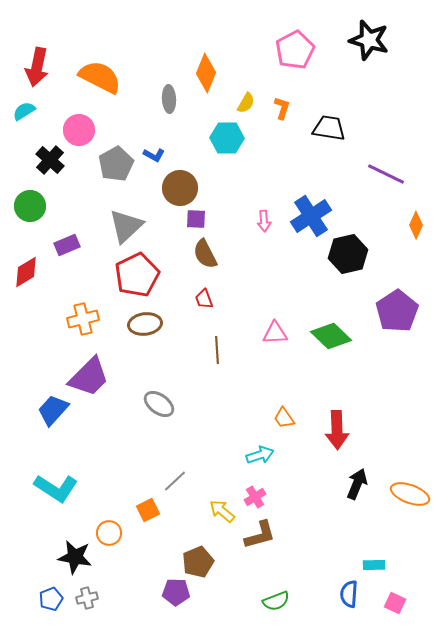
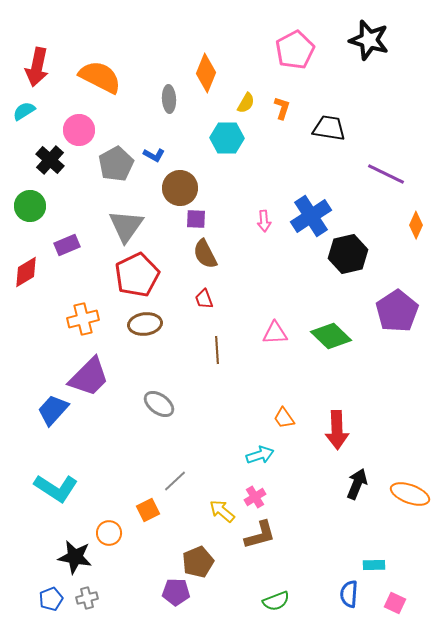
gray triangle at (126, 226): rotated 12 degrees counterclockwise
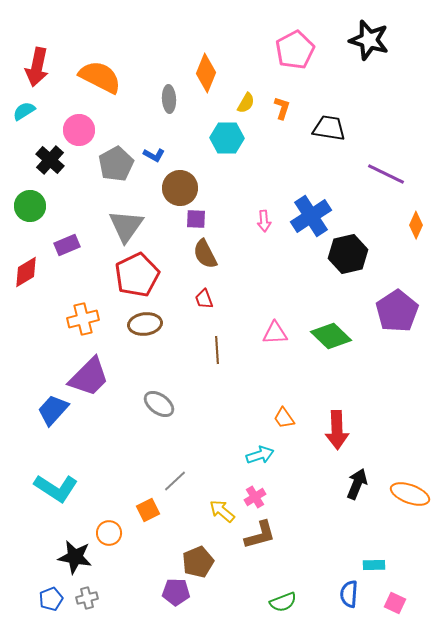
green semicircle at (276, 601): moved 7 px right, 1 px down
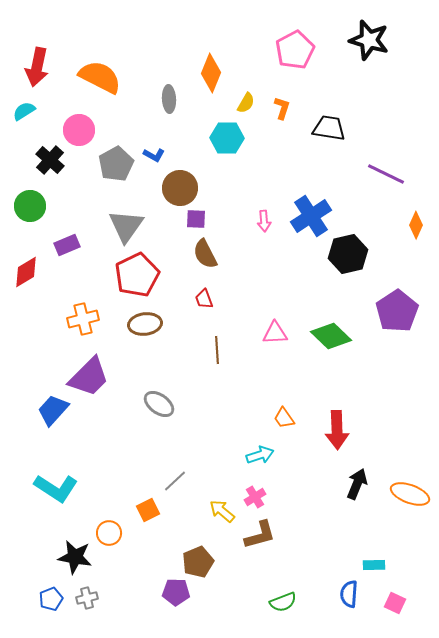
orange diamond at (206, 73): moved 5 px right
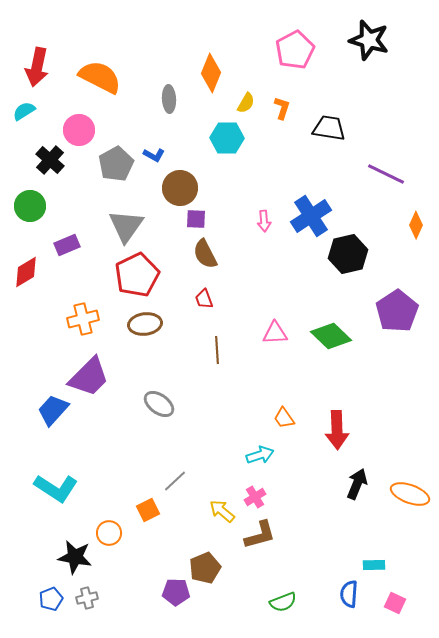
brown pentagon at (198, 562): moved 7 px right, 6 px down
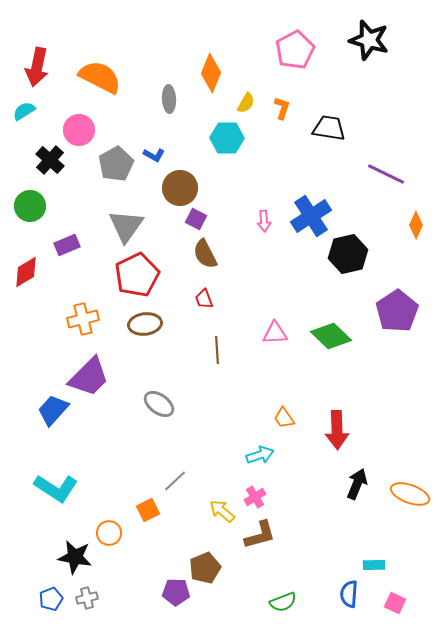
purple square at (196, 219): rotated 25 degrees clockwise
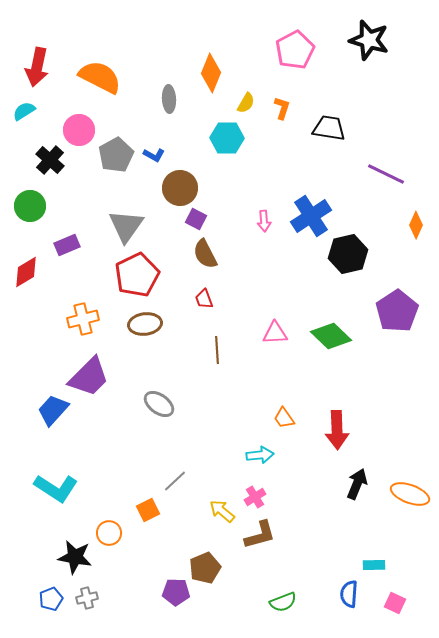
gray pentagon at (116, 164): moved 9 px up
cyan arrow at (260, 455): rotated 12 degrees clockwise
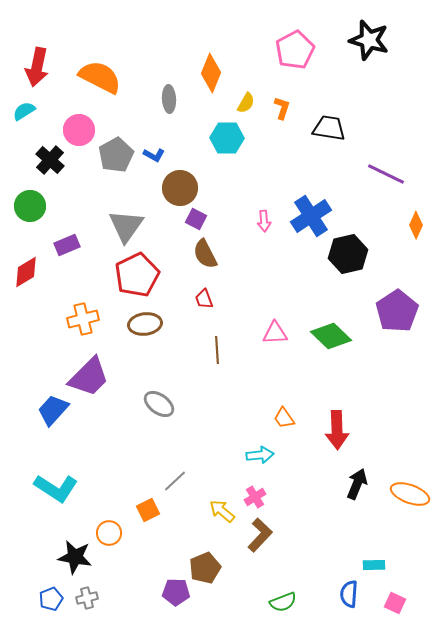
brown L-shape at (260, 535): rotated 32 degrees counterclockwise
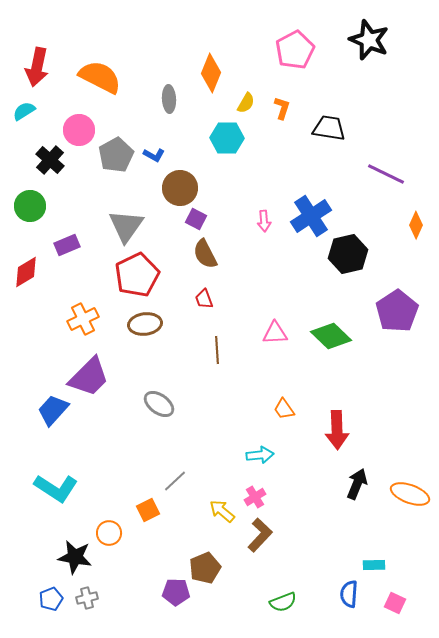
black star at (369, 40): rotated 6 degrees clockwise
orange cross at (83, 319): rotated 12 degrees counterclockwise
orange trapezoid at (284, 418): moved 9 px up
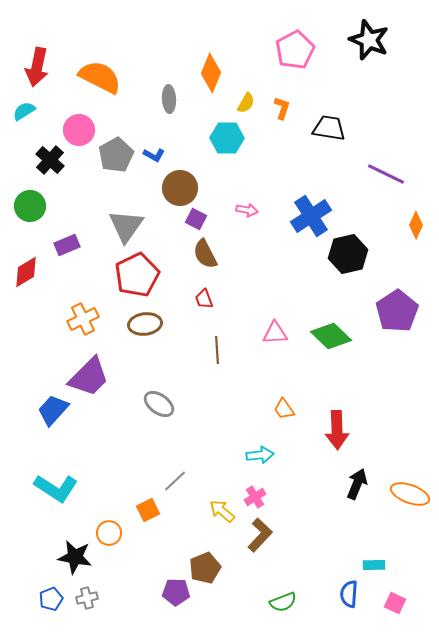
pink arrow at (264, 221): moved 17 px left, 11 px up; rotated 75 degrees counterclockwise
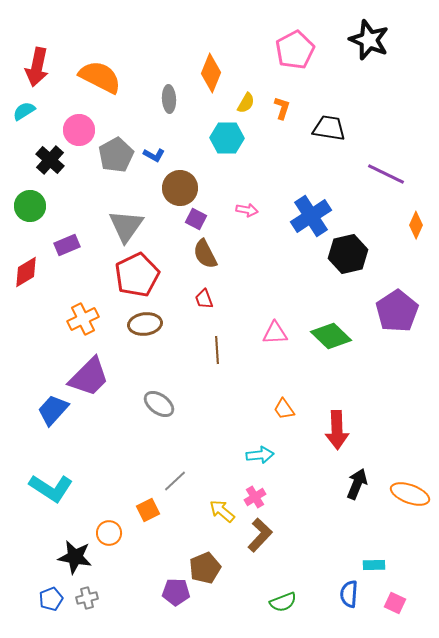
cyan L-shape at (56, 488): moved 5 px left
